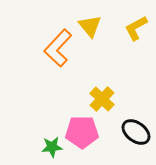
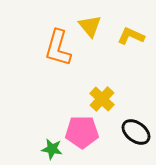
yellow L-shape: moved 5 px left, 8 px down; rotated 52 degrees clockwise
orange L-shape: rotated 27 degrees counterclockwise
green star: moved 2 px down; rotated 15 degrees clockwise
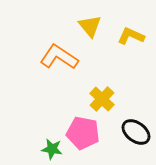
orange L-shape: moved 1 px right, 9 px down; rotated 108 degrees clockwise
pink pentagon: moved 1 px right, 1 px down; rotated 12 degrees clockwise
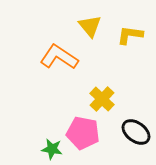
yellow L-shape: moved 1 px left, 1 px up; rotated 16 degrees counterclockwise
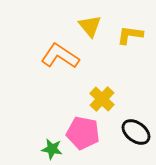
orange L-shape: moved 1 px right, 1 px up
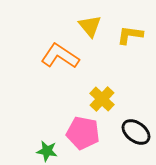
green star: moved 5 px left, 2 px down
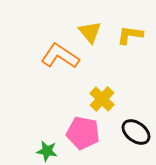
yellow triangle: moved 6 px down
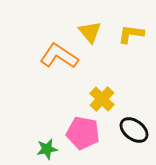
yellow L-shape: moved 1 px right, 1 px up
orange L-shape: moved 1 px left
black ellipse: moved 2 px left, 2 px up
green star: moved 2 px up; rotated 20 degrees counterclockwise
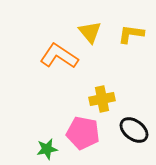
yellow cross: rotated 35 degrees clockwise
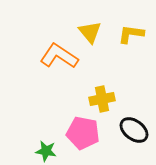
green star: moved 1 px left, 2 px down; rotated 20 degrees clockwise
